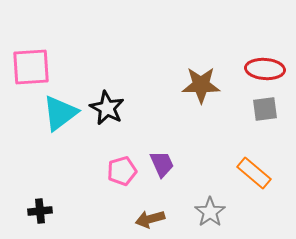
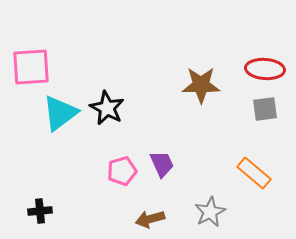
gray star: rotated 8 degrees clockwise
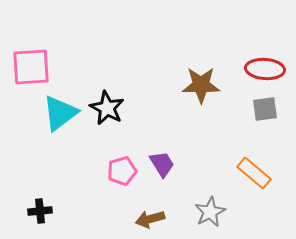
purple trapezoid: rotated 8 degrees counterclockwise
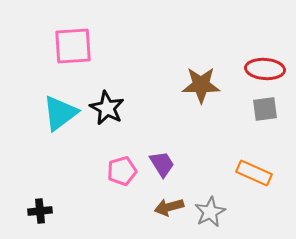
pink square: moved 42 px right, 21 px up
orange rectangle: rotated 16 degrees counterclockwise
brown arrow: moved 19 px right, 12 px up
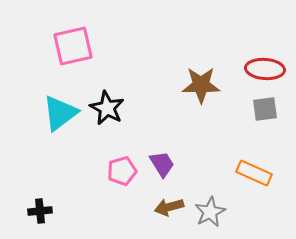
pink square: rotated 9 degrees counterclockwise
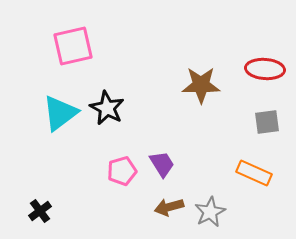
gray square: moved 2 px right, 13 px down
black cross: rotated 30 degrees counterclockwise
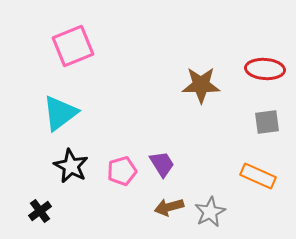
pink square: rotated 9 degrees counterclockwise
black star: moved 36 px left, 58 px down
orange rectangle: moved 4 px right, 3 px down
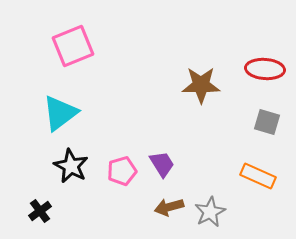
gray square: rotated 24 degrees clockwise
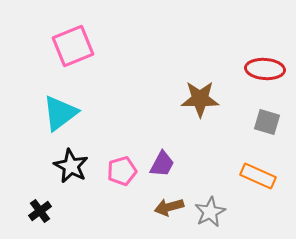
brown star: moved 1 px left, 14 px down
purple trapezoid: rotated 60 degrees clockwise
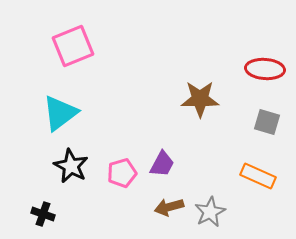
pink pentagon: moved 2 px down
black cross: moved 3 px right, 3 px down; rotated 35 degrees counterclockwise
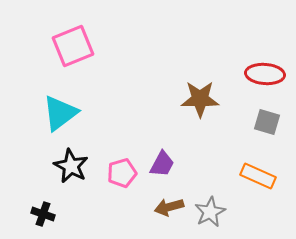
red ellipse: moved 5 px down
